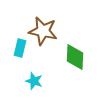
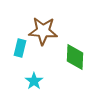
brown star: rotated 8 degrees counterclockwise
cyan star: rotated 18 degrees clockwise
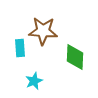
cyan rectangle: rotated 18 degrees counterclockwise
cyan star: rotated 12 degrees clockwise
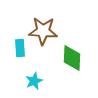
green diamond: moved 3 px left, 1 px down
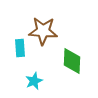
green diamond: moved 3 px down
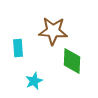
brown star: moved 10 px right
cyan rectangle: moved 2 px left
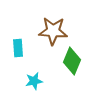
green diamond: rotated 20 degrees clockwise
cyan star: rotated 12 degrees clockwise
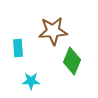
brown star: rotated 8 degrees counterclockwise
cyan star: moved 3 px left; rotated 12 degrees clockwise
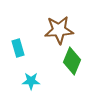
brown star: moved 6 px right, 1 px up
cyan rectangle: rotated 12 degrees counterclockwise
